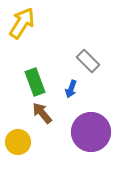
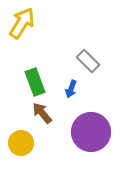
yellow circle: moved 3 px right, 1 px down
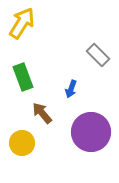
gray rectangle: moved 10 px right, 6 px up
green rectangle: moved 12 px left, 5 px up
yellow circle: moved 1 px right
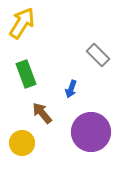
green rectangle: moved 3 px right, 3 px up
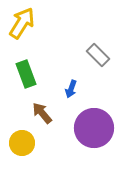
purple circle: moved 3 px right, 4 px up
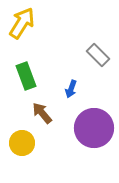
green rectangle: moved 2 px down
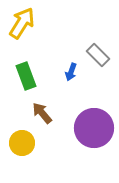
blue arrow: moved 17 px up
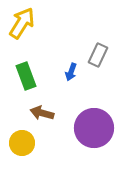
gray rectangle: rotated 70 degrees clockwise
brown arrow: rotated 35 degrees counterclockwise
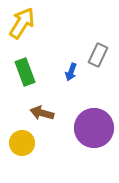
green rectangle: moved 1 px left, 4 px up
